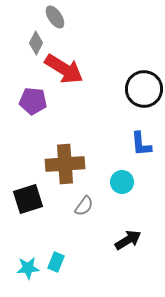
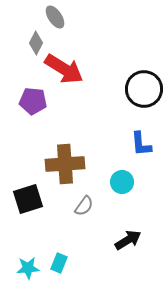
cyan rectangle: moved 3 px right, 1 px down
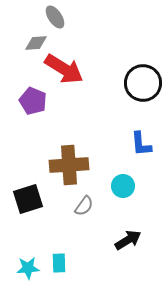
gray diamond: rotated 60 degrees clockwise
black circle: moved 1 px left, 6 px up
purple pentagon: rotated 16 degrees clockwise
brown cross: moved 4 px right, 1 px down
cyan circle: moved 1 px right, 4 px down
cyan rectangle: rotated 24 degrees counterclockwise
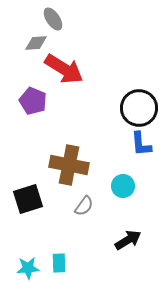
gray ellipse: moved 2 px left, 2 px down
black circle: moved 4 px left, 25 px down
brown cross: rotated 15 degrees clockwise
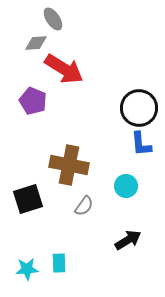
cyan circle: moved 3 px right
cyan star: moved 1 px left, 1 px down
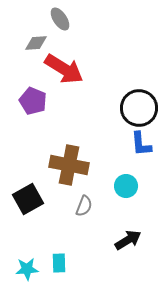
gray ellipse: moved 7 px right
black square: rotated 12 degrees counterclockwise
gray semicircle: rotated 15 degrees counterclockwise
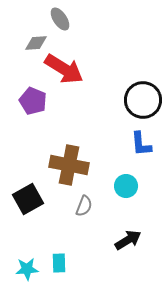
black circle: moved 4 px right, 8 px up
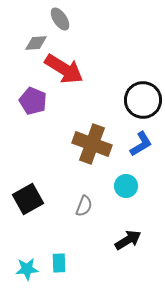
blue L-shape: rotated 116 degrees counterclockwise
brown cross: moved 23 px right, 21 px up; rotated 9 degrees clockwise
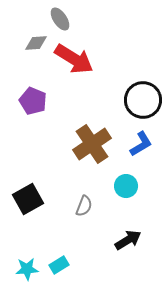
red arrow: moved 10 px right, 10 px up
brown cross: rotated 36 degrees clockwise
cyan rectangle: moved 2 px down; rotated 60 degrees clockwise
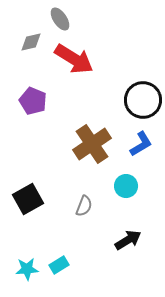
gray diamond: moved 5 px left, 1 px up; rotated 10 degrees counterclockwise
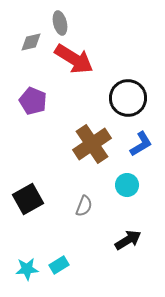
gray ellipse: moved 4 px down; rotated 20 degrees clockwise
black circle: moved 15 px left, 2 px up
cyan circle: moved 1 px right, 1 px up
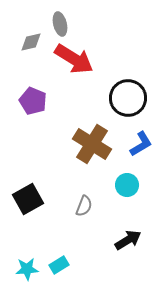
gray ellipse: moved 1 px down
brown cross: rotated 24 degrees counterclockwise
